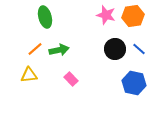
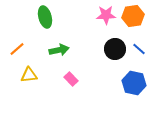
pink star: rotated 18 degrees counterclockwise
orange line: moved 18 px left
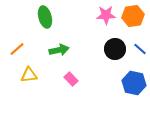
blue line: moved 1 px right
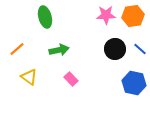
yellow triangle: moved 2 px down; rotated 42 degrees clockwise
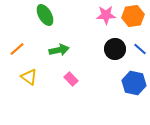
green ellipse: moved 2 px up; rotated 15 degrees counterclockwise
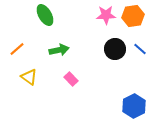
blue hexagon: moved 23 px down; rotated 20 degrees clockwise
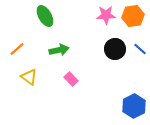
green ellipse: moved 1 px down
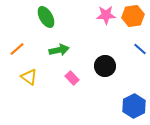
green ellipse: moved 1 px right, 1 px down
black circle: moved 10 px left, 17 px down
pink rectangle: moved 1 px right, 1 px up
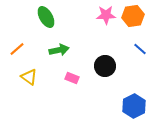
pink rectangle: rotated 24 degrees counterclockwise
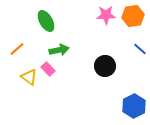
green ellipse: moved 4 px down
pink rectangle: moved 24 px left, 9 px up; rotated 24 degrees clockwise
